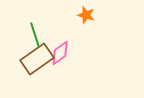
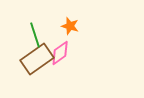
orange star: moved 16 px left, 11 px down
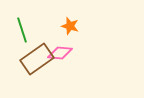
green line: moved 13 px left, 5 px up
pink diamond: rotated 40 degrees clockwise
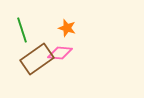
orange star: moved 3 px left, 2 px down
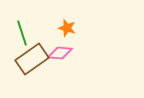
green line: moved 3 px down
brown rectangle: moved 5 px left
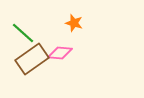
orange star: moved 7 px right, 5 px up
green line: moved 1 px right; rotated 30 degrees counterclockwise
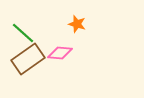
orange star: moved 3 px right, 1 px down
brown rectangle: moved 4 px left
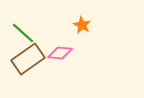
orange star: moved 5 px right, 1 px down; rotated 12 degrees clockwise
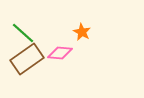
orange star: moved 7 px down
brown rectangle: moved 1 px left
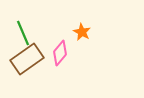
green line: rotated 25 degrees clockwise
pink diamond: rotated 55 degrees counterclockwise
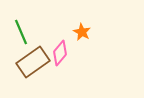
green line: moved 2 px left, 1 px up
brown rectangle: moved 6 px right, 3 px down
